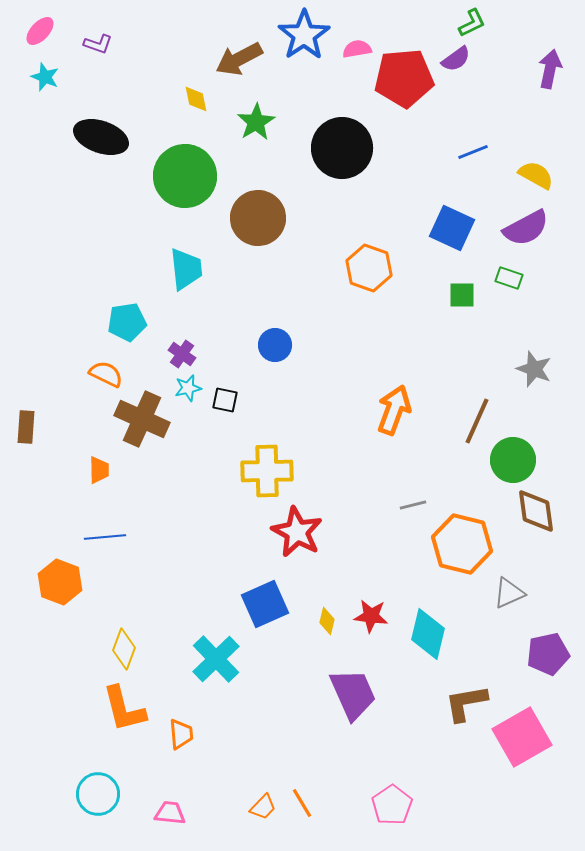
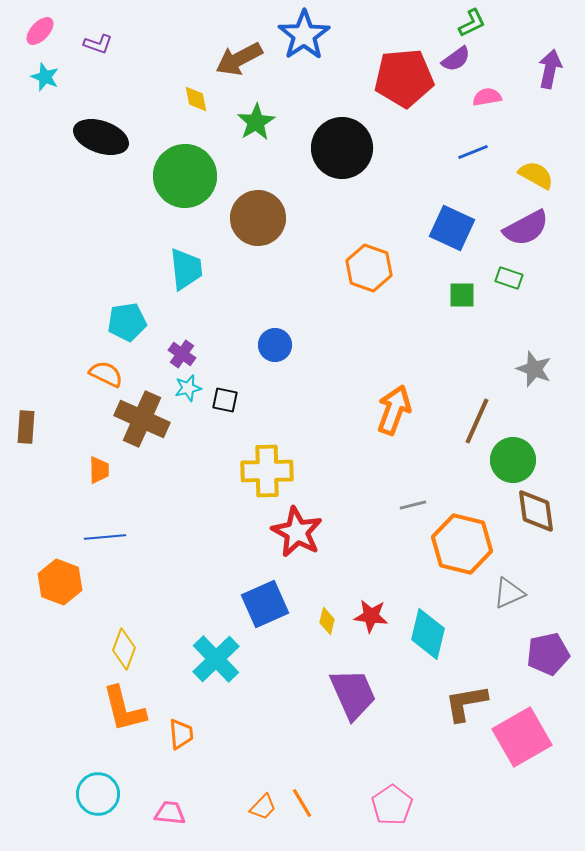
pink semicircle at (357, 49): moved 130 px right, 48 px down
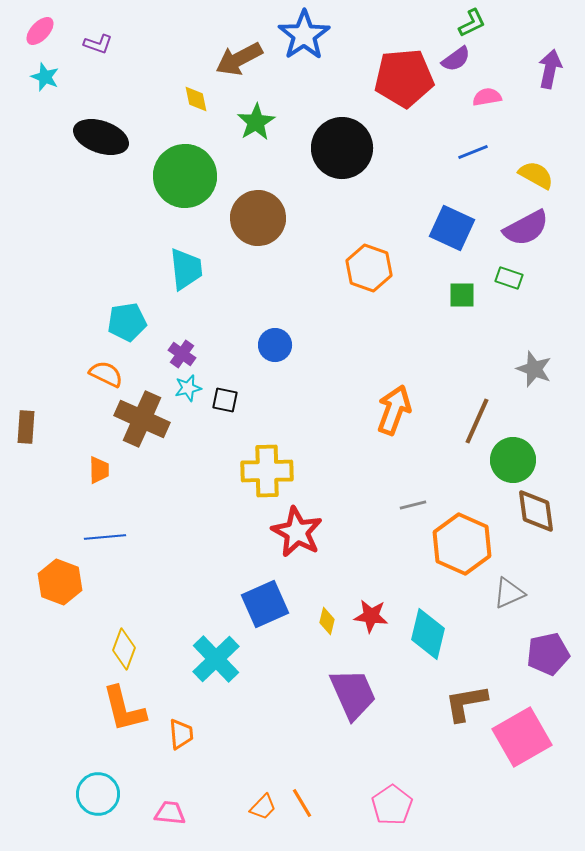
orange hexagon at (462, 544): rotated 10 degrees clockwise
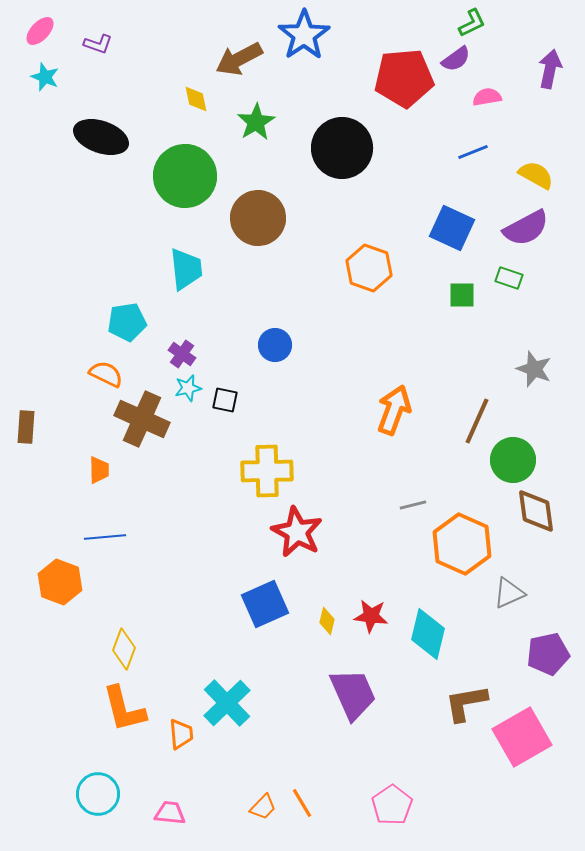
cyan cross at (216, 659): moved 11 px right, 44 px down
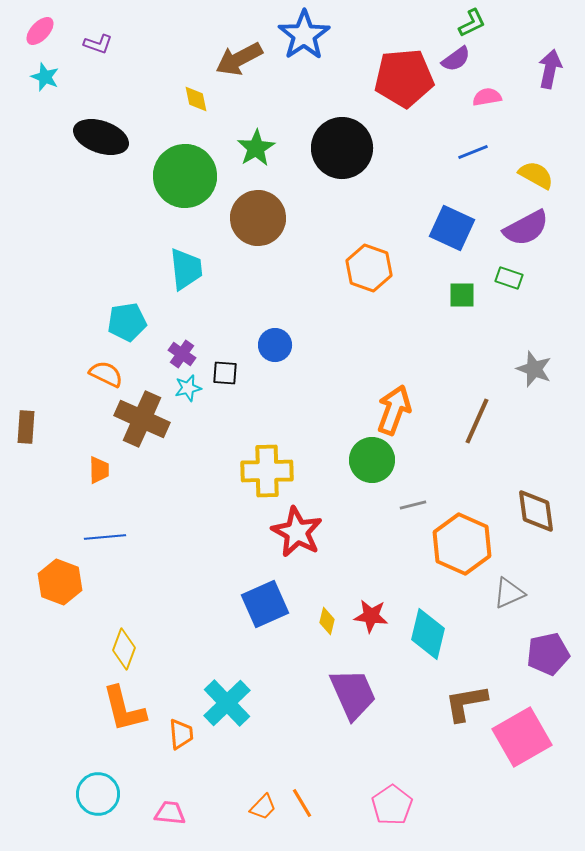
green star at (256, 122): moved 26 px down
black square at (225, 400): moved 27 px up; rotated 8 degrees counterclockwise
green circle at (513, 460): moved 141 px left
